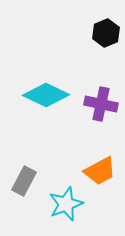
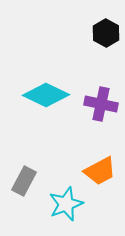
black hexagon: rotated 8 degrees counterclockwise
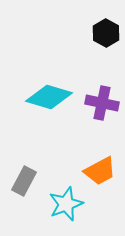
cyan diamond: moved 3 px right, 2 px down; rotated 9 degrees counterclockwise
purple cross: moved 1 px right, 1 px up
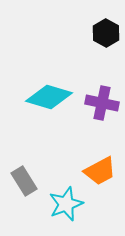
gray rectangle: rotated 60 degrees counterclockwise
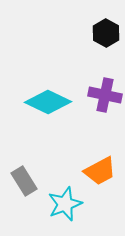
cyan diamond: moved 1 px left, 5 px down; rotated 9 degrees clockwise
purple cross: moved 3 px right, 8 px up
cyan star: moved 1 px left
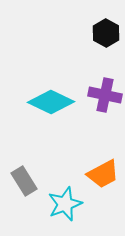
cyan diamond: moved 3 px right
orange trapezoid: moved 3 px right, 3 px down
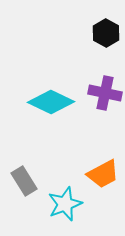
purple cross: moved 2 px up
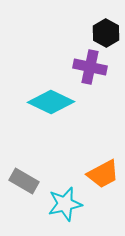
purple cross: moved 15 px left, 26 px up
gray rectangle: rotated 28 degrees counterclockwise
cyan star: rotated 8 degrees clockwise
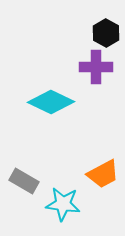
purple cross: moved 6 px right; rotated 12 degrees counterclockwise
cyan star: moved 2 px left; rotated 20 degrees clockwise
